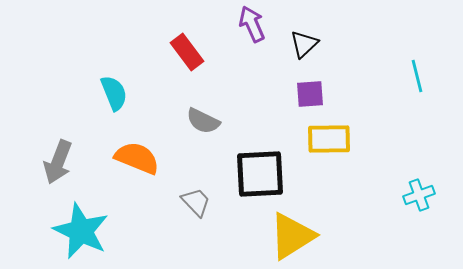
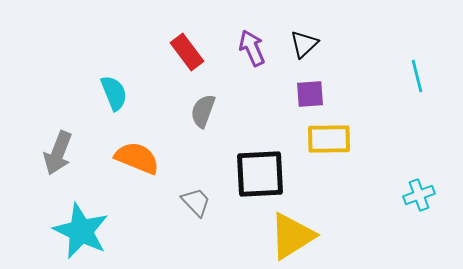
purple arrow: moved 24 px down
gray semicircle: moved 10 px up; rotated 84 degrees clockwise
gray arrow: moved 9 px up
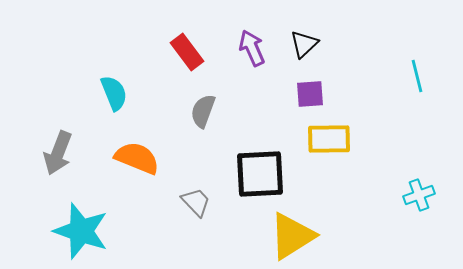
cyan star: rotated 6 degrees counterclockwise
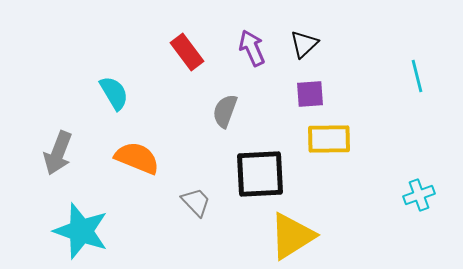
cyan semicircle: rotated 9 degrees counterclockwise
gray semicircle: moved 22 px right
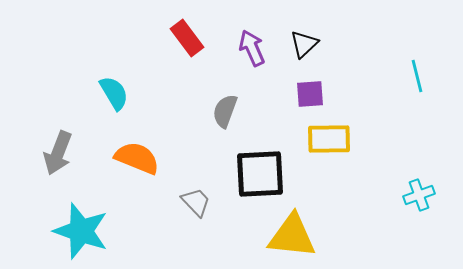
red rectangle: moved 14 px up
yellow triangle: rotated 38 degrees clockwise
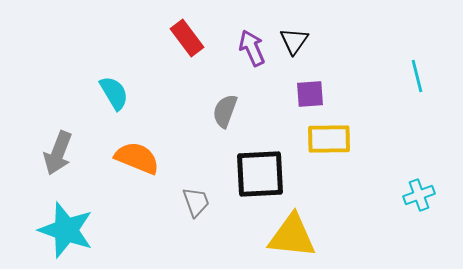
black triangle: moved 10 px left, 3 px up; rotated 12 degrees counterclockwise
gray trapezoid: rotated 24 degrees clockwise
cyan star: moved 15 px left, 1 px up
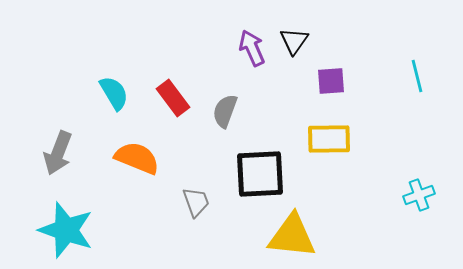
red rectangle: moved 14 px left, 60 px down
purple square: moved 21 px right, 13 px up
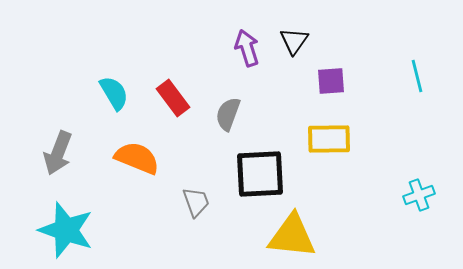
purple arrow: moved 5 px left; rotated 6 degrees clockwise
gray semicircle: moved 3 px right, 3 px down
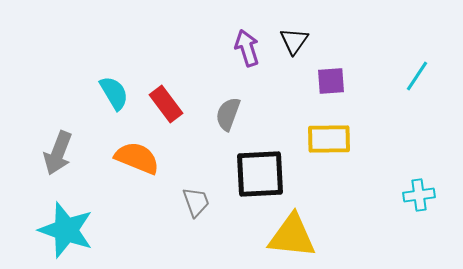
cyan line: rotated 48 degrees clockwise
red rectangle: moved 7 px left, 6 px down
cyan cross: rotated 12 degrees clockwise
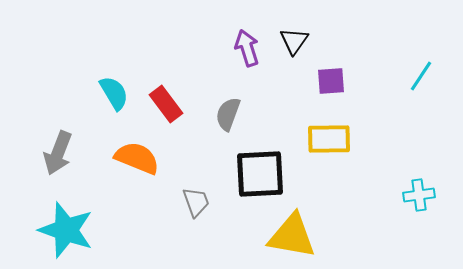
cyan line: moved 4 px right
yellow triangle: rotated 4 degrees clockwise
